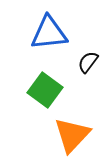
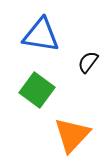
blue triangle: moved 8 px left, 2 px down; rotated 15 degrees clockwise
green square: moved 8 px left
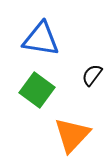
blue triangle: moved 4 px down
black semicircle: moved 4 px right, 13 px down
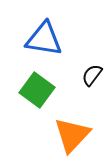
blue triangle: moved 3 px right
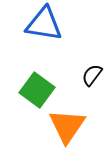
blue triangle: moved 15 px up
orange triangle: moved 5 px left, 9 px up; rotated 9 degrees counterclockwise
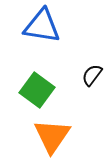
blue triangle: moved 2 px left, 2 px down
orange triangle: moved 15 px left, 10 px down
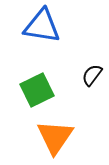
green square: rotated 28 degrees clockwise
orange triangle: moved 3 px right, 1 px down
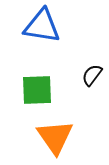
green square: rotated 24 degrees clockwise
orange triangle: rotated 9 degrees counterclockwise
